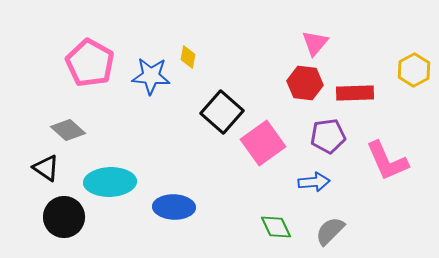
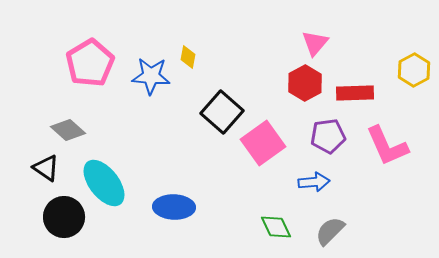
pink pentagon: rotated 12 degrees clockwise
red hexagon: rotated 24 degrees clockwise
pink L-shape: moved 15 px up
cyan ellipse: moved 6 px left, 1 px down; rotated 54 degrees clockwise
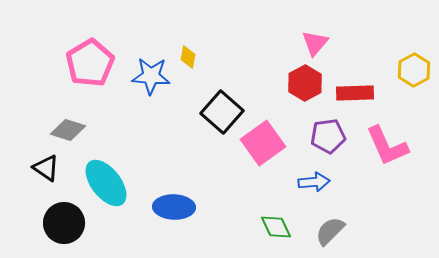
gray diamond: rotated 24 degrees counterclockwise
cyan ellipse: moved 2 px right
black circle: moved 6 px down
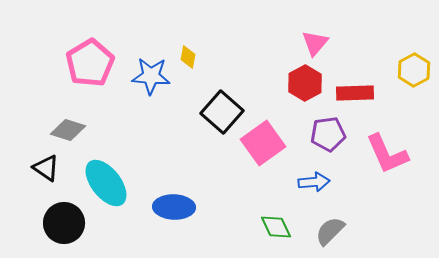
purple pentagon: moved 2 px up
pink L-shape: moved 8 px down
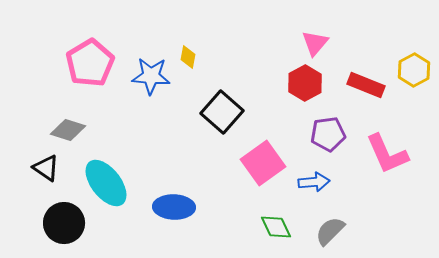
red rectangle: moved 11 px right, 8 px up; rotated 24 degrees clockwise
pink square: moved 20 px down
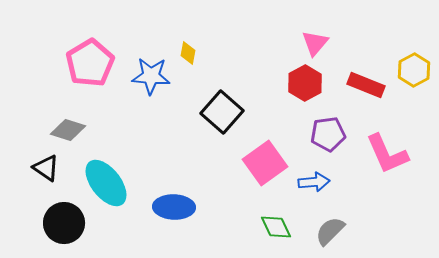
yellow diamond: moved 4 px up
pink square: moved 2 px right
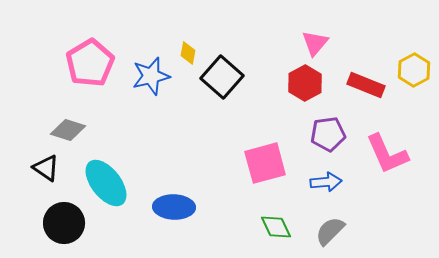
blue star: rotated 18 degrees counterclockwise
black square: moved 35 px up
pink square: rotated 21 degrees clockwise
blue arrow: moved 12 px right
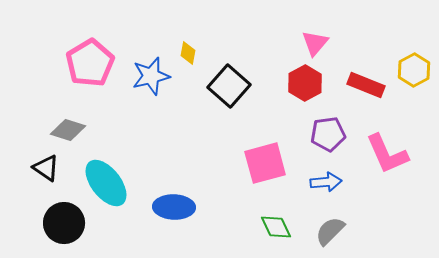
black square: moved 7 px right, 9 px down
